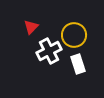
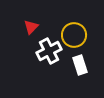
white rectangle: moved 2 px right, 1 px down
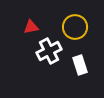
red triangle: rotated 35 degrees clockwise
yellow circle: moved 1 px right, 8 px up
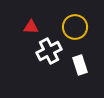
red triangle: rotated 14 degrees clockwise
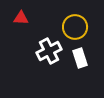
red triangle: moved 10 px left, 9 px up
white rectangle: moved 7 px up
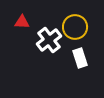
red triangle: moved 1 px right, 4 px down
white cross: moved 11 px up; rotated 10 degrees counterclockwise
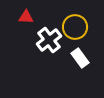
red triangle: moved 4 px right, 5 px up
white rectangle: rotated 18 degrees counterclockwise
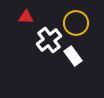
yellow circle: moved 1 px right, 4 px up
white rectangle: moved 7 px left, 2 px up
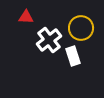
yellow circle: moved 5 px right, 5 px down
white rectangle: rotated 18 degrees clockwise
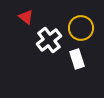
red triangle: rotated 35 degrees clockwise
white rectangle: moved 4 px right, 3 px down
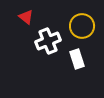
yellow circle: moved 1 px right, 2 px up
white cross: moved 1 px left, 1 px down; rotated 15 degrees clockwise
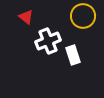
yellow circle: moved 1 px right, 10 px up
white rectangle: moved 4 px left, 4 px up
